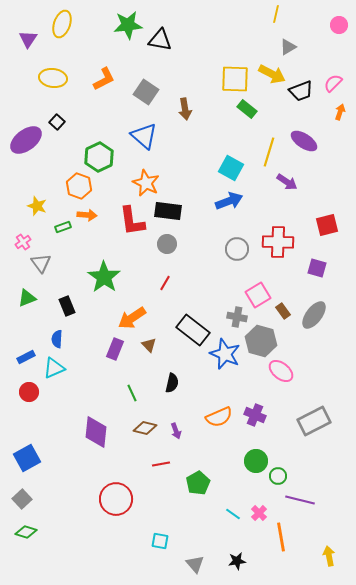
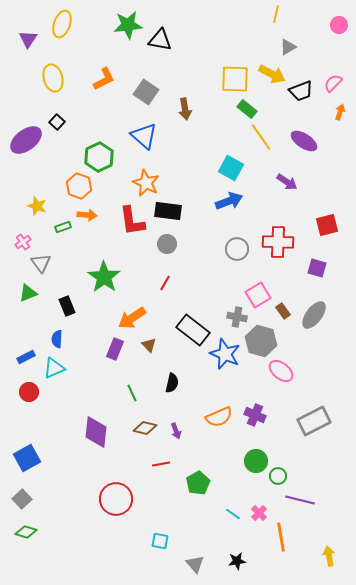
yellow ellipse at (53, 78): rotated 68 degrees clockwise
yellow line at (269, 152): moved 8 px left, 15 px up; rotated 52 degrees counterclockwise
green triangle at (27, 298): moved 1 px right, 5 px up
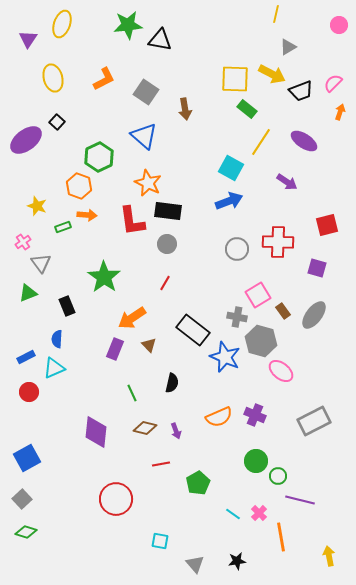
yellow line at (261, 137): moved 5 px down; rotated 68 degrees clockwise
orange star at (146, 183): moved 2 px right
blue star at (225, 354): moved 3 px down
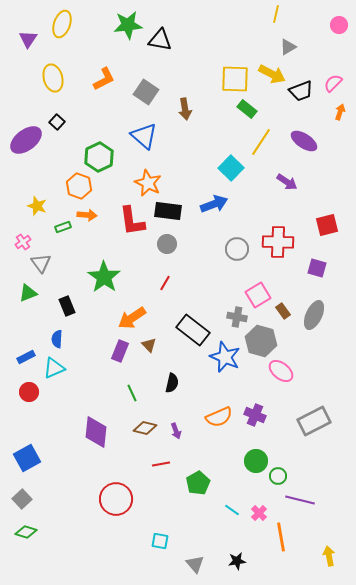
cyan square at (231, 168): rotated 15 degrees clockwise
blue arrow at (229, 201): moved 15 px left, 3 px down
gray ellipse at (314, 315): rotated 12 degrees counterclockwise
purple rectangle at (115, 349): moved 5 px right, 2 px down
cyan line at (233, 514): moved 1 px left, 4 px up
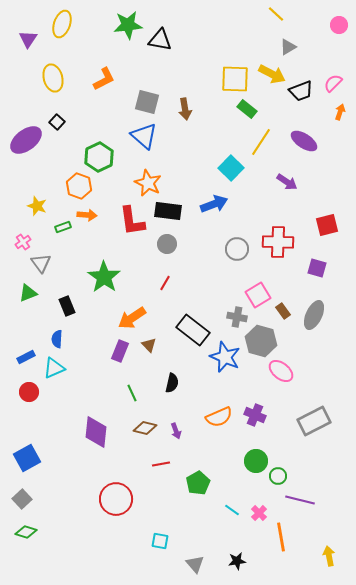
yellow line at (276, 14): rotated 60 degrees counterclockwise
gray square at (146, 92): moved 1 px right, 10 px down; rotated 20 degrees counterclockwise
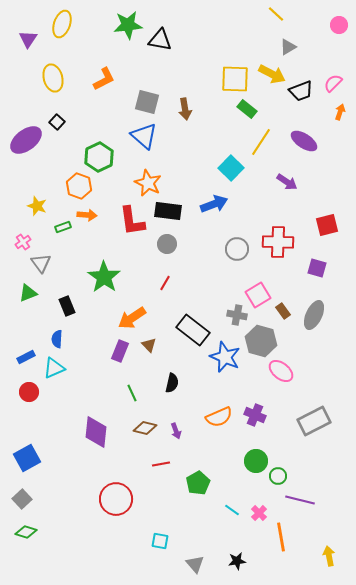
gray cross at (237, 317): moved 2 px up
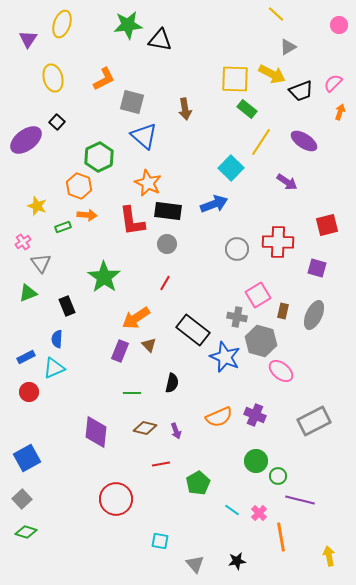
gray square at (147, 102): moved 15 px left
brown rectangle at (283, 311): rotated 49 degrees clockwise
gray cross at (237, 315): moved 2 px down
orange arrow at (132, 318): moved 4 px right
green line at (132, 393): rotated 66 degrees counterclockwise
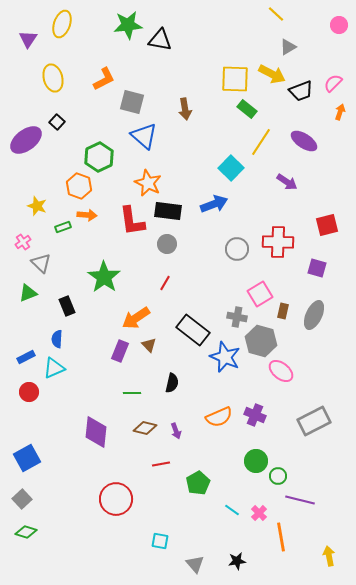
gray triangle at (41, 263): rotated 10 degrees counterclockwise
pink square at (258, 295): moved 2 px right, 1 px up
